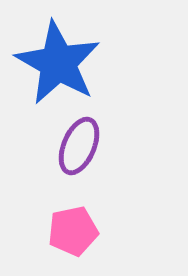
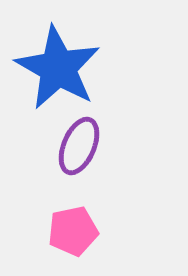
blue star: moved 5 px down
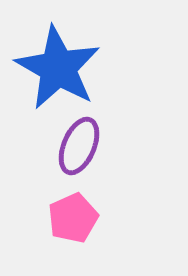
pink pentagon: moved 13 px up; rotated 12 degrees counterclockwise
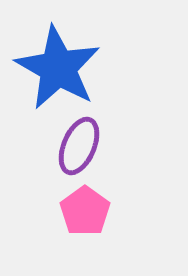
pink pentagon: moved 12 px right, 7 px up; rotated 12 degrees counterclockwise
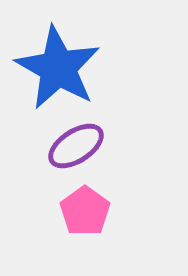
purple ellipse: moved 3 px left; rotated 34 degrees clockwise
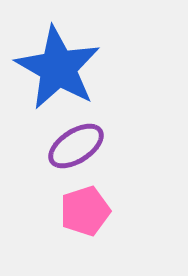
pink pentagon: rotated 18 degrees clockwise
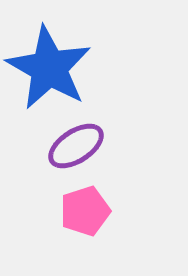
blue star: moved 9 px left
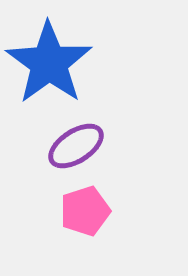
blue star: moved 5 px up; rotated 6 degrees clockwise
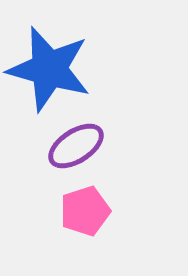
blue star: moved 6 px down; rotated 20 degrees counterclockwise
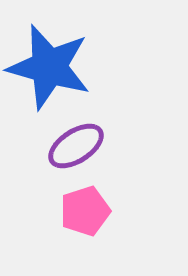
blue star: moved 2 px up
